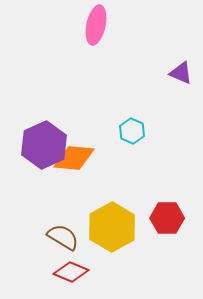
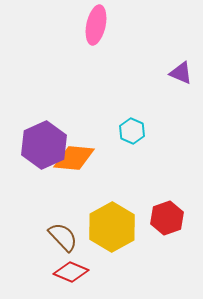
red hexagon: rotated 20 degrees counterclockwise
brown semicircle: rotated 16 degrees clockwise
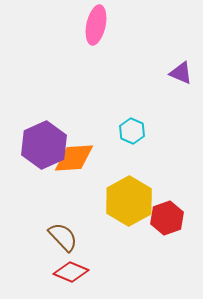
orange diamond: rotated 9 degrees counterclockwise
yellow hexagon: moved 17 px right, 26 px up
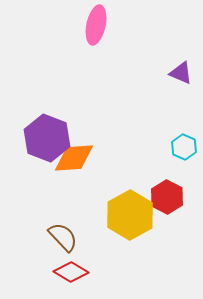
cyan hexagon: moved 52 px right, 16 px down
purple hexagon: moved 3 px right, 7 px up; rotated 15 degrees counterclockwise
yellow hexagon: moved 1 px right, 14 px down
red hexagon: moved 21 px up; rotated 12 degrees counterclockwise
red diamond: rotated 8 degrees clockwise
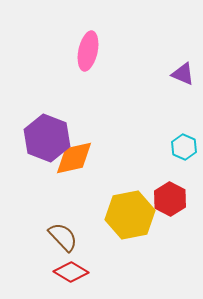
pink ellipse: moved 8 px left, 26 px down
purple triangle: moved 2 px right, 1 px down
orange diamond: rotated 9 degrees counterclockwise
red hexagon: moved 3 px right, 2 px down
yellow hexagon: rotated 18 degrees clockwise
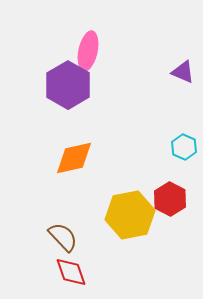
purple triangle: moved 2 px up
purple hexagon: moved 21 px right, 53 px up; rotated 9 degrees clockwise
red diamond: rotated 40 degrees clockwise
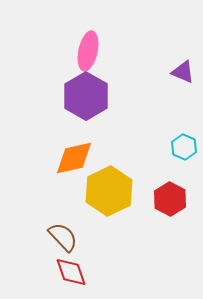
purple hexagon: moved 18 px right, 11 px down
yellow hexagon: moved 21 px left, 24 px up; rotated 15 degrees counterclockwise
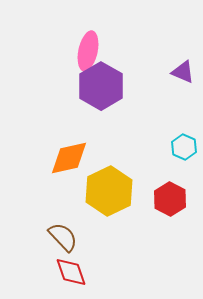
purple hexagon: moved 15 px right, 10 px up
orange diamond: moved 5 px left
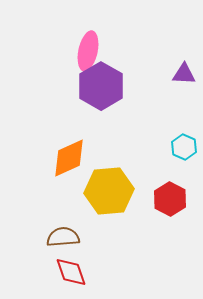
purple triangle: moved 1 px right, 2 px down; rotated 20 degrees counterclockwise
orange diamond: rotated 12 degrees counterclockwise
yellow hexagon: rotated 21 degrees clockwise
brown semicircle: rotated 52 degrees counterclockwise
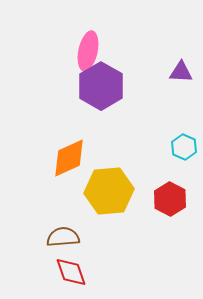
purple triangle: moved 3 px left, 2 px up
